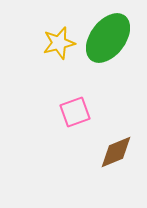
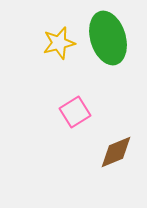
green ellipse: rotated 54 degrees counterclockwise
pink square: rotated 12 degrees counterclockwise
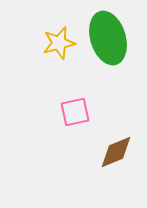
pink square: rotated 20 degrees clockwise
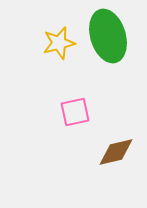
green ellipse: moved 2 px up
brown diamond: rotated 9 degrees clockwise
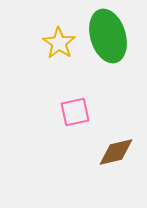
yellow star: rotated 24 degrees counterclockwise
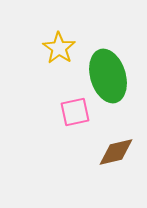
green ellipse: moved 40 px down
yellow star: moved 5 px down
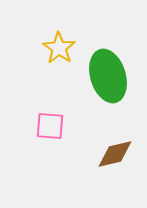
pink square: moved 25 px left, 14 px down; rotated 16 degrees clockwise
brown diamond: moved 1 px left, 2 px down
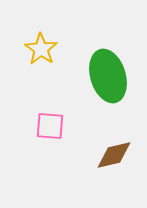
yellow star: moved 18 px left, 1 px down
brown diamond: moved 1 px left, 1 px down
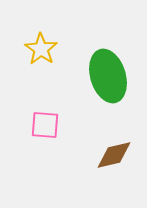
pink square: moved 5 px left, 1 px up
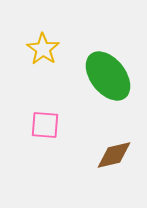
yellow star: moved 2 px right
green ellipse: rotated 21 degrees counterclockwise
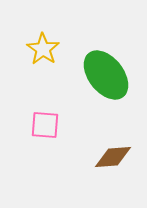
green ellipse: moved 2 px left, 1 px up
brown diamond: moved 1 px left, 2 px down; rotated 9 degrees clockwise
